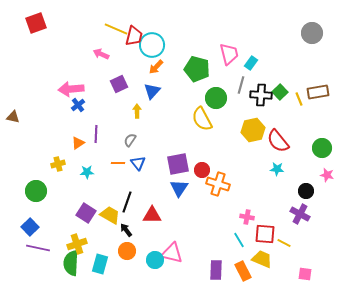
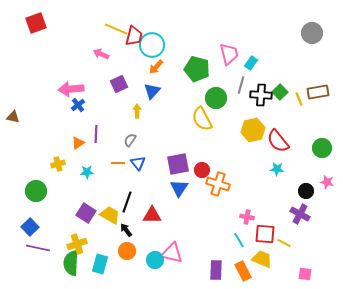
pink star at (327, 175): moved 7 px down
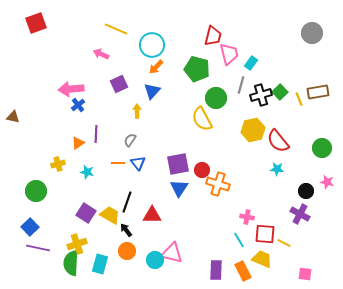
red trapezoid at (134, 36): moved 79 px right
black cross at (261, 95): rotated 20 degrees counterclockwise
cyan star at (87, 172): rotated 16 degrees clockwise
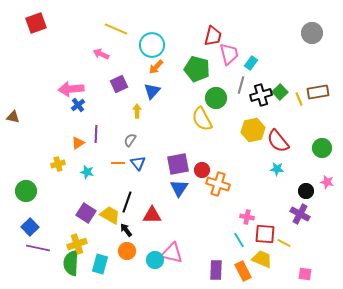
green circle at (36, 191): moved 10 px left
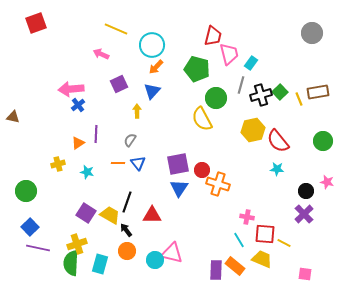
green circle at (322, 148): moved 1 px right, 7 px up
purple cross at (300, 214): moved 4 px right; rotated 18 degrees clockwise
orange rectangle at (243, 271): moved 8 px left, 5 px up; rotated 24 degrees counterclockwise
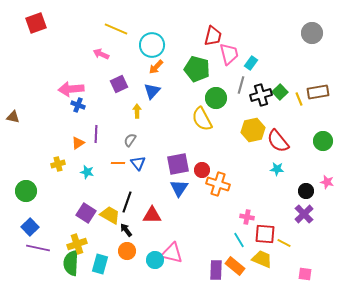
blue cross at (78, 105): rotated 32 degrees counterclockwise
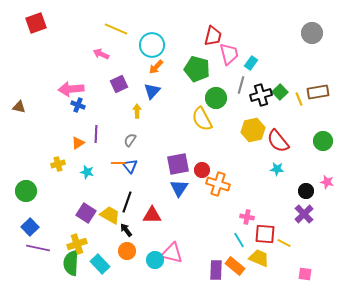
brown triangle at (13, 117): moved 6 px right, 10 px up
blue triangle at (138, 163): moved 8 px left, 3 px down
yellow trapezoid at (262, 259): moved 3 px left, 1 px up
cyan rectangle at (100, 264): rotated 60 degrees counterclockwise
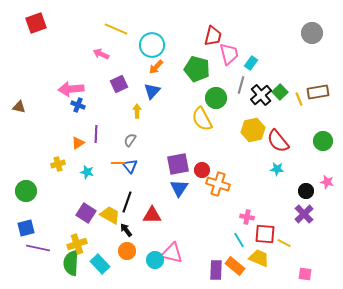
black cross at (261, 95): rotated 25 degrees counterclockwise
blue square at (30, 227): moved 4 px left, 1 px down; rotated 30 degrees clockwise
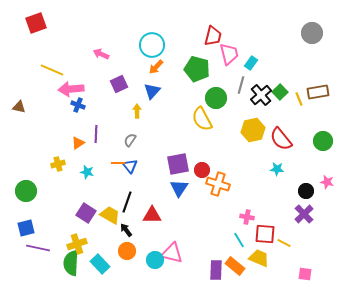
yellow line at (116, 29): moved 64 px left, 41 px down
red semicircle at (278, 141): moved 3 px right, 2 px up
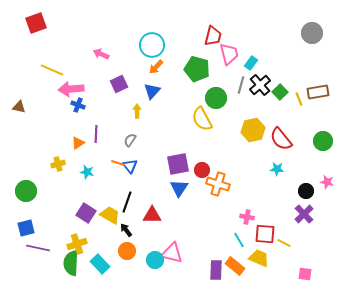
black cross at (261, 95): moved 1 px left, 10 px up
orange line at (118, 163): rotated 16 degrees clockwise
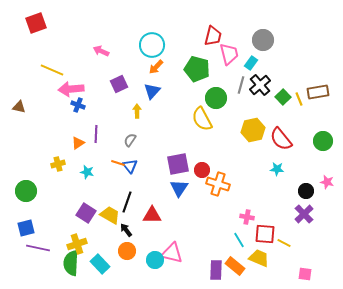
gray circle at (312, 33): moved 49 px left, 7 px down
pink arrow at (101, 54): moved 3 px up
green square at (280, 92): moved 3 px right, 5 px down
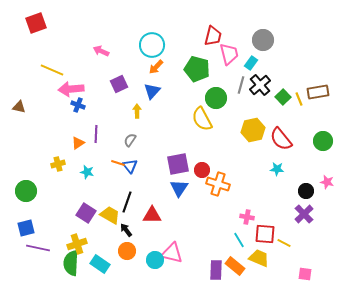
cyan rectangle at (100, 264): rotated 12 degrees counterclockwise
